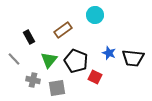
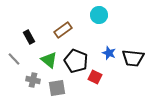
cyan circle: moved 4 px right
green triangle: rotated 30 degrees counterclockwise
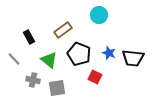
black pentagon: moved 3 px right, 7 px up
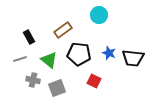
black pentagon: rotated 15 degrees counterclockwise
gray line: moved 6 px right; rotated 64 degrees counterclockwise
red square: moved 1 px left, 4 px down
gray square: rotated 12 degrees counterclockwise
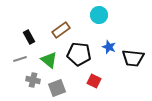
brown rectangle: moved 2 px left
blue star: moved 6 px up
